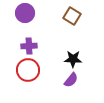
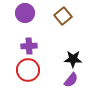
brown square: moved 9 px left; rotated 18 degrees clockwise
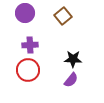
purple cross: moved 1 px right, 1 px up
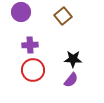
purple circle: moved 4 px left, 1 px up
red circle: moved 5 px right
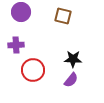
brown square: rotated 36 degrees counterclockwise
purple cross: moved 14 px left
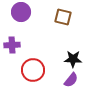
brown square: moved 1 px down
purple cross: moved 4 px left
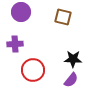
purple cross: moved 3 px right, 1 px up
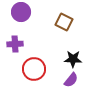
brown square: moved 1 px right, 5 px down; rotated 12 degrees clockwise
red circle: moved 1 px right, 1 px up
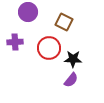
purple circle: moved 7 px right
purple cross: moved 2 px up
red circle: moved 15 px right, 21 px up
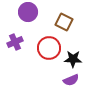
purple cross: rotated 21 degrees counterclockwise
purple semicircle: rotated 28 degrees clockwise
